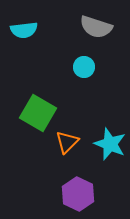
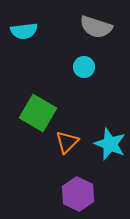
cyan semicircle: moved 1 px down
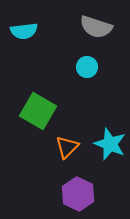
cyan circle: moved 3 px right
green square: moved 2 px up
orange triangle: moved 5 px down
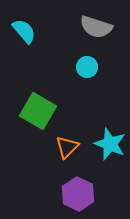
cyan semicircle: rotated 124 degrees counterclockwise
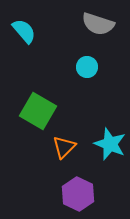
gray semicircle: moved 2 px right, 3 px up
orange triangle: moved 3 px left
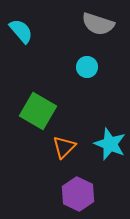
cyan semicircle: moved 3 px left
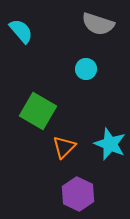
cyan circle: moved 1 px left, 2 px down
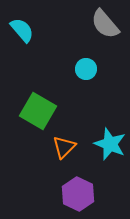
gray semicircle: moved 7 px right; rotated 32 degrees clockwise
cyan semicircle: moved 1 px right, 1 px up
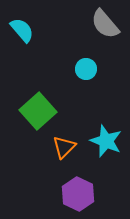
green square: rotated 18 degrees clockwise
cyan star: moved 4 px left, 3 px up
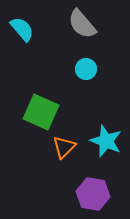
gray semicircle: moved 23 px left
cyan semicircle: moved 1 px up
green square: moved 3 px right, 1 px down; rotated 24 degrees counterclockwise
purple hexagon: moved 15 px right; rotated 16 degrees counterclockwise
